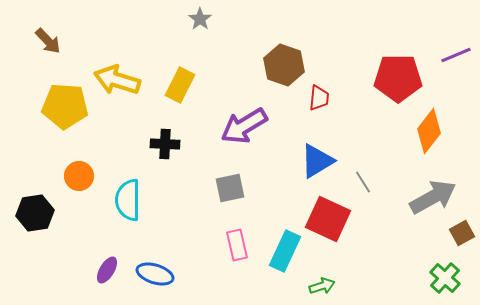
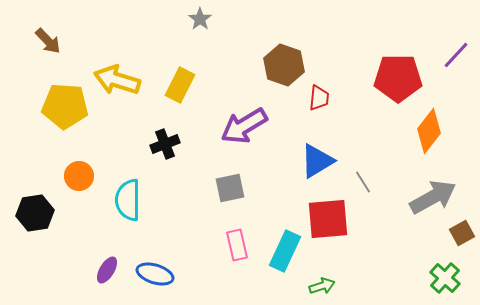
purple line: rotated 24 degrees counterclockwise
black cross: rotated 24 degrees counterclockwise
red square: rotated 30 degrees counterclockwise
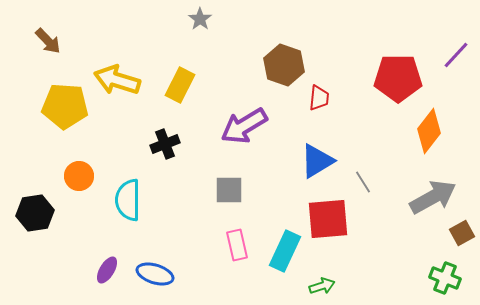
gray square: moved 1 px left, 2 px down; rotated 12 degrees clockwise
green cross: rotated 20 degrees counterclockwise
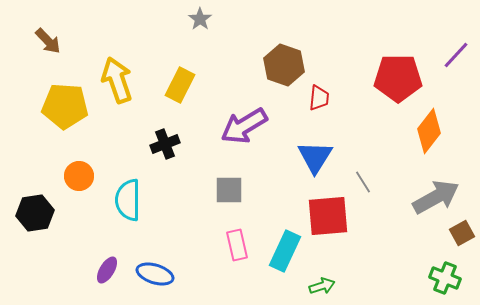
yellow arrow: rotated 54 degrees clockwise
blue triangle: moved 2 px left, 4 px up; rotated 27 degrees counterclockwise
gray arrow: moved 3 px right
red square: moved 3 px up
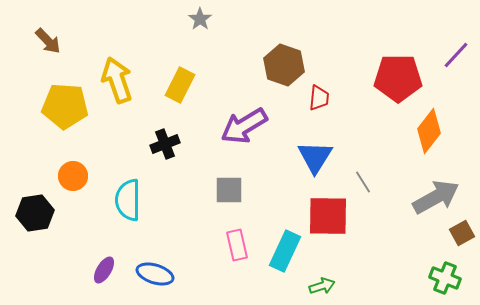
orange circle: moved 6 px left
red square: rotated 6 degrees clockwise
purple ellipse: moved 3 px left
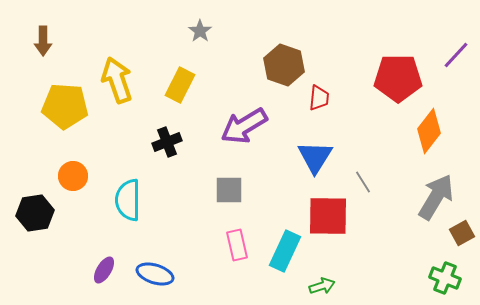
gray star: moved 12 px down
brown arrow: moved 5 px left; rotated 44 degrees clockwise
black cross: moved 2 px right, 2 px up
gray arrow: rotated 30 degrees counterclockwise
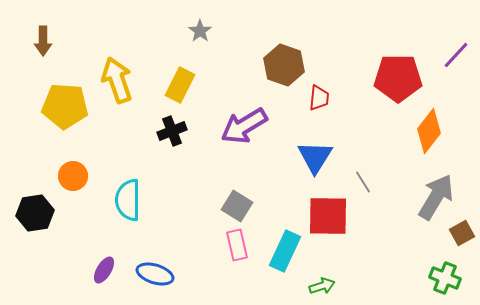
black cross: moved 5 px right, 11 px up
gray square: moved 8 px right, 16 px down; rotated 32 degrees clockwise
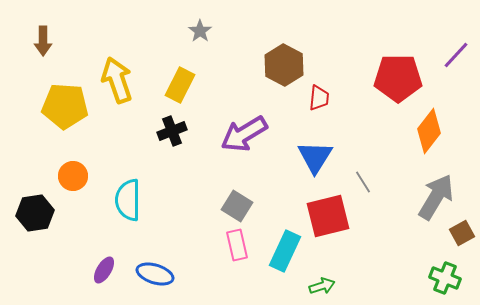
brown hexagon: rotated 9 degrees clockwise
purple arrow: moved 8 px down
red square: rotated 15 degrees counterclockwise
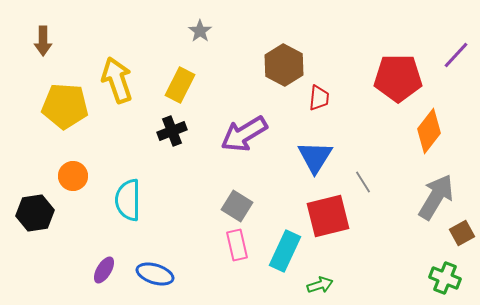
green arrow: moved 2 px left, 1 px up
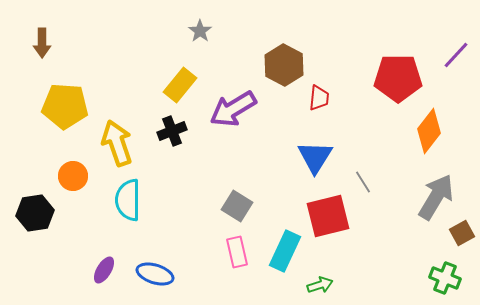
brown arrow: moved 1 px left, 2 px down
yellow arrow: moved 63 px down
yellow rectangle: rotated 12 degrees clockwise
purple arrow: moved 11 px left, 25 px up
pink rectangle: moved 7 px down
